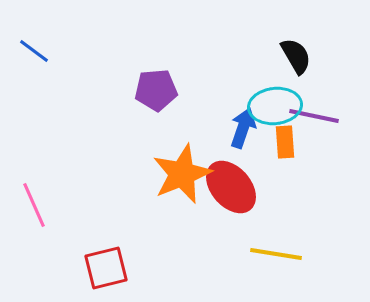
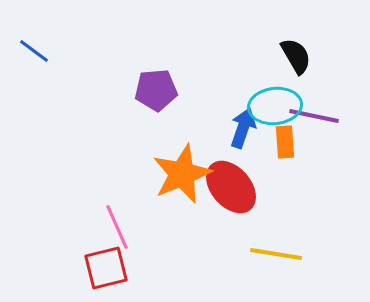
pink line: moved 83 px right, 22 px down
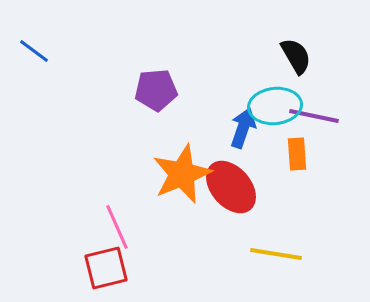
orange rectangle: moved 12 px right, 12 px down
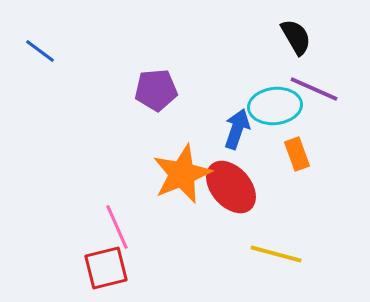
blue line: moved 6 px right
black semicircle: moved 19 px up
purple line: moved 27 px up; rotated 12 degrees clockwise
blue arrow: moved 6 px left, 1 px down
orange rectangle: rotated 16 degrees counterclockwise
yellow line: rotated 6 degrees clockwise
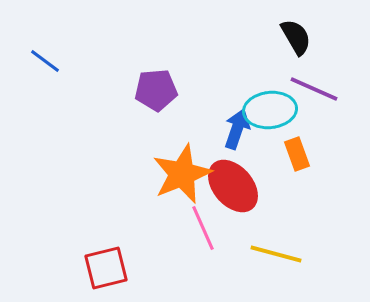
blue line: moved 5 px right, 10 px down
cyan ellipse: moved 5 px left, 4 px down
red ellipse: moved 2 px right, 1 px up
pink line: moved 86 px right, 1 px down
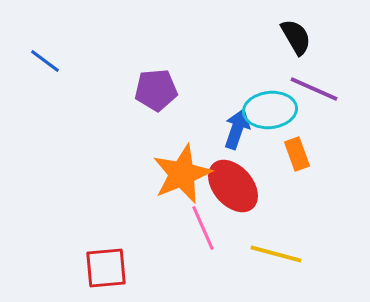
red square: rotated 9 degrees clockwise
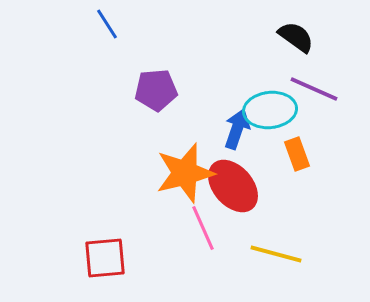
black semicircle: rotated 24 degrees counterclockwise
blue line: moved 62 px right, 37 px up; rotated 20 degrees clockwise
orange star: moved 3 px right, 1 px up; rotated 8 degrees clockwise
red square: moved 1 px left, 10 px up
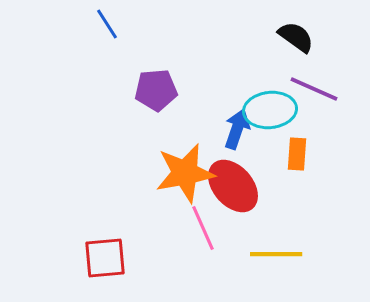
orange rectangle: rotated 24 degrees clockwise
orange star: rotated 4 degrees clockwise
yellow line: rotated 15 degrees counterclockwise
